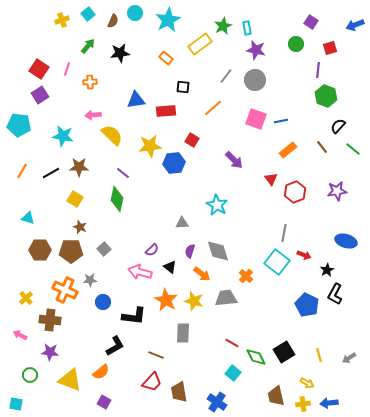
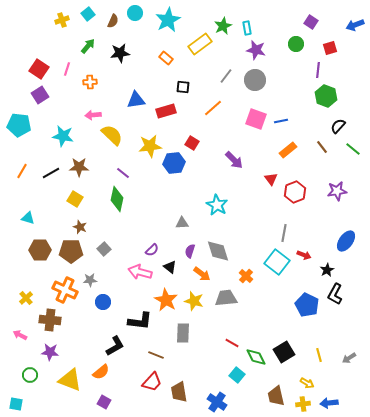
red rectangle at (166, 111): rotated 12 degrees counterclockwise
red square at (192, 140): moved 3 px down
blue ellipse at (346, 241): rotated 70 degrees counterclockwise
black L-shape at (134, 316): moved 6 px right, 5 px down
cyan square at (233, 373): moved 4 px right, 2 px down
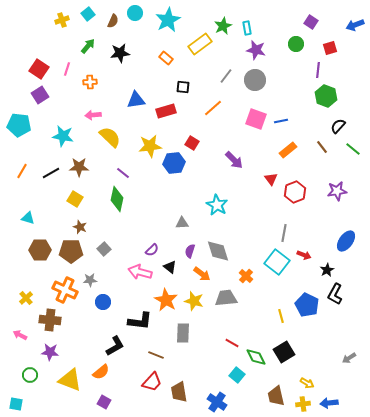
yellow semicircle at (112, 135): moved 2 px left, 2 px down
yellow line at (319, 355): moved 38 px left, 39 px up
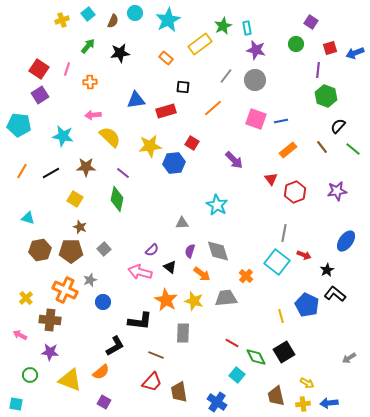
blue arrow at (355, 25): moved 28 px down
brown star at (79, 167): moved 7 px right
brown hexagon at (40, 250): rotated 10 degrees counterclockwise
gray star at (90, 280): rotated 16 degrees counterclockwise
black L-shape at (335, 294): rotated 100 degrees clockwise
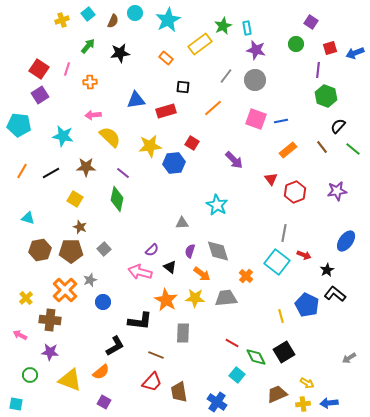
orange cross at (65, 290): rotated 20 degrees clockwise
yellow star at (194, 301): moved 1 px right, 3 px up; rotated 12 degrees counterclockwise
brown trapezoid at (276, 396): moved 1 px right, 2 px up; rotated 80 degrees clockwise
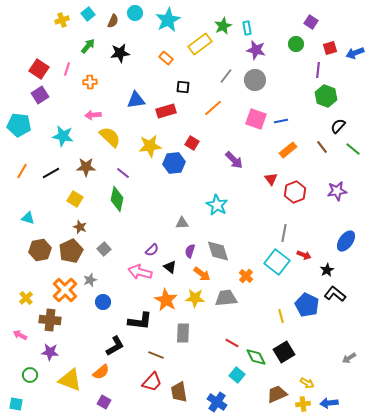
brown pentagon at (71, 251): rotated 25 degrees counterclockwise
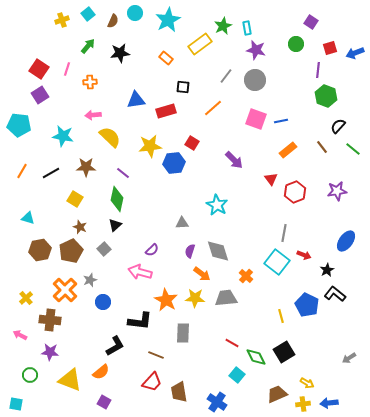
black triangle at (170, 267): moved 55 px left, 42 px up; rotated 40 degrees clockwise
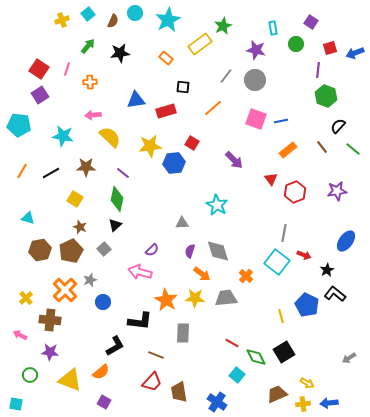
cyan rectangle at (247, 28): moved 26 px right
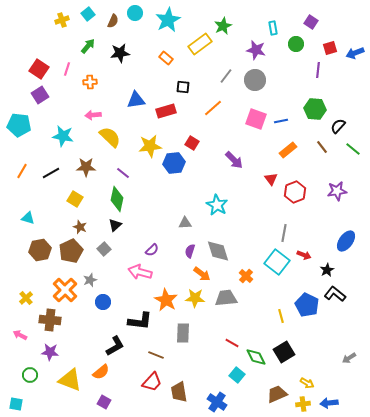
green hexagon at (326, 96): moved 11 px left, 13 px down; rotated 15 degrees counterclockwise
gray triangle at (182, 223): moved 3 px right
